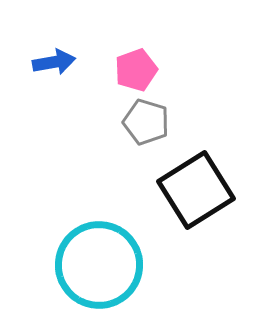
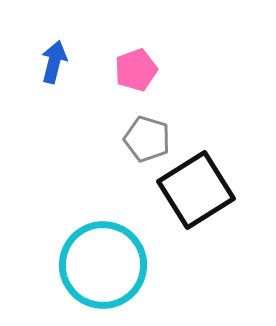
blue arrow: rotated 66 degrees counterclockwise
gray pentagon: moved 1 px right, 17 px down
cyan circle: moved 4 px right
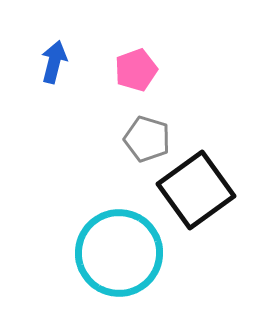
black square: rotated 4 degrees counterclockwise
cyan circle: moved 16 px right, 12 px up
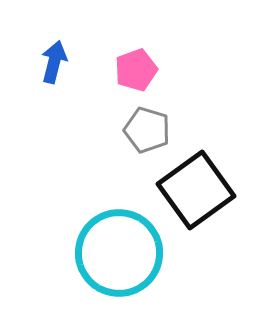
gray pentagon: moved 9 px up
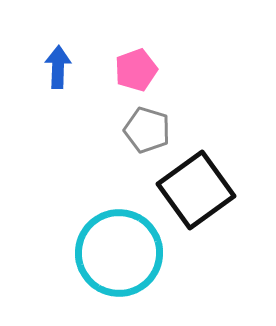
blue arrow: moved 4 px right, 5 px down; rotated 12 degrees counterclockwise
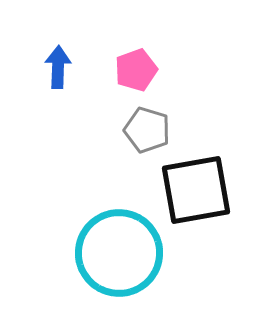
black square: rotated 26 degrees clockwise
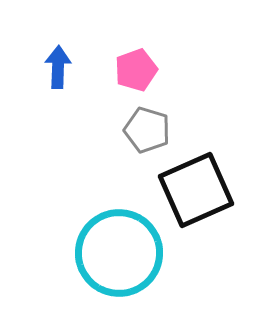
black square: rotated 14 degrees counterclockwise
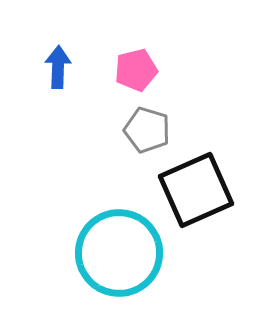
pink pentagon: rotated 6 degrees clockwise
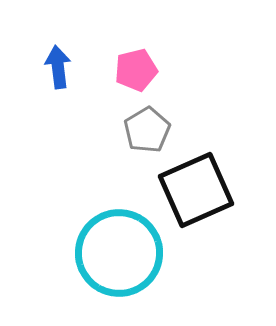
blue arrow: rotated 9 degrees counterclockwise
gray pentagon: rotated 24 degrees clockwise
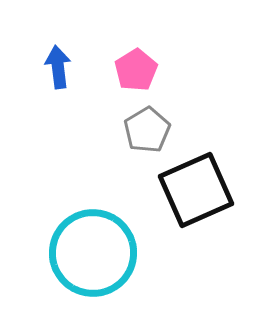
pink pentagon: rotated 18 degrees counterclockwise
cyan circle: moved 26 px left
